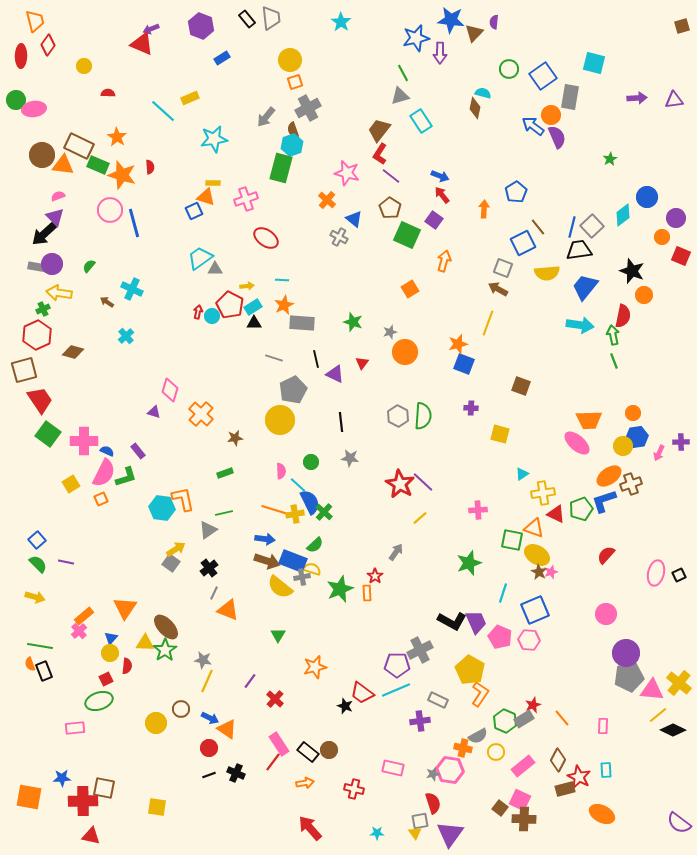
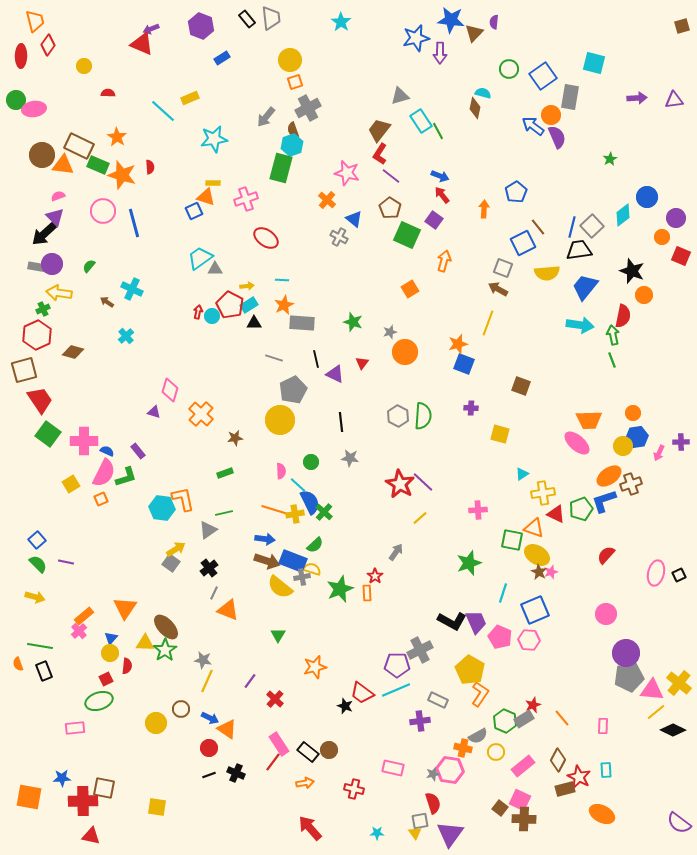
green line at (403, 73): moved 35 px right, 58 px down
pink circle at (110, 210): moved 7 px left, 1 px down
cyan rectangle at (253, 307): moved 4 px left, 2 px up
green line at (614, 361): moved 2 px left, 1 px up
orange semicircle at (30, 664): moved 12 px left
yellow line at (658, 715): moved 2 px left, 3 px up
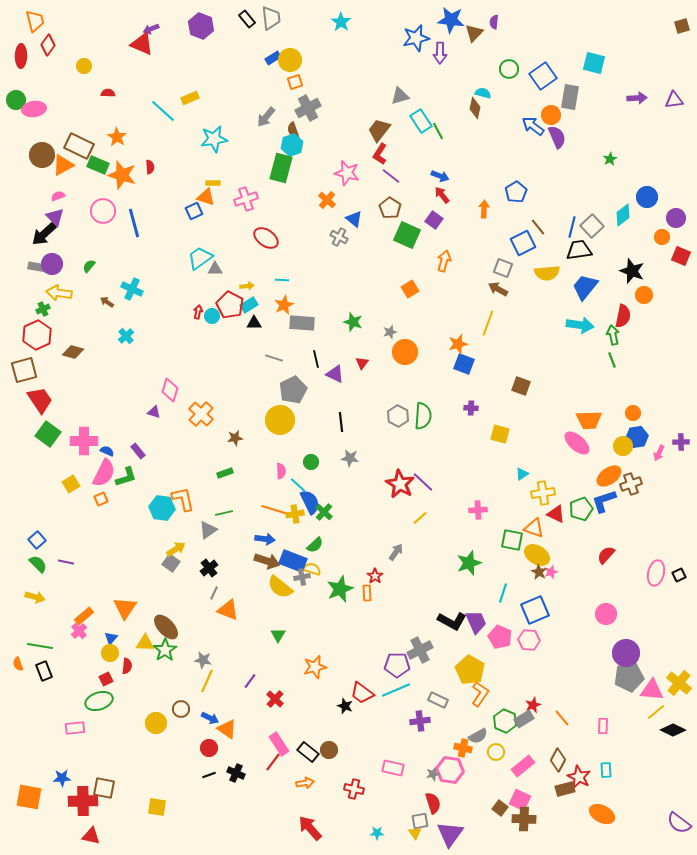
blue rectangle at (222, 58): moved 51 px right
orange triangle at (63, 165): rotated 35 degrees counterclockwise
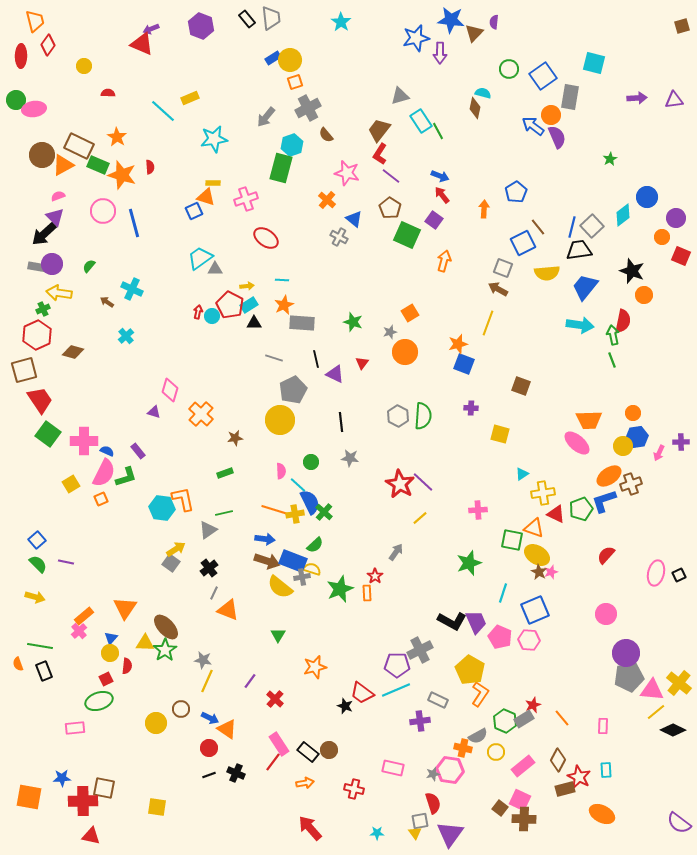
brown semicircle at (293, 130): moved 33 px right, 5 px down; rotated 21 degrees counterclockwise
orange square at (410, 289): moved 24 px down
red semicircle at (623, 316): moved 5 px down
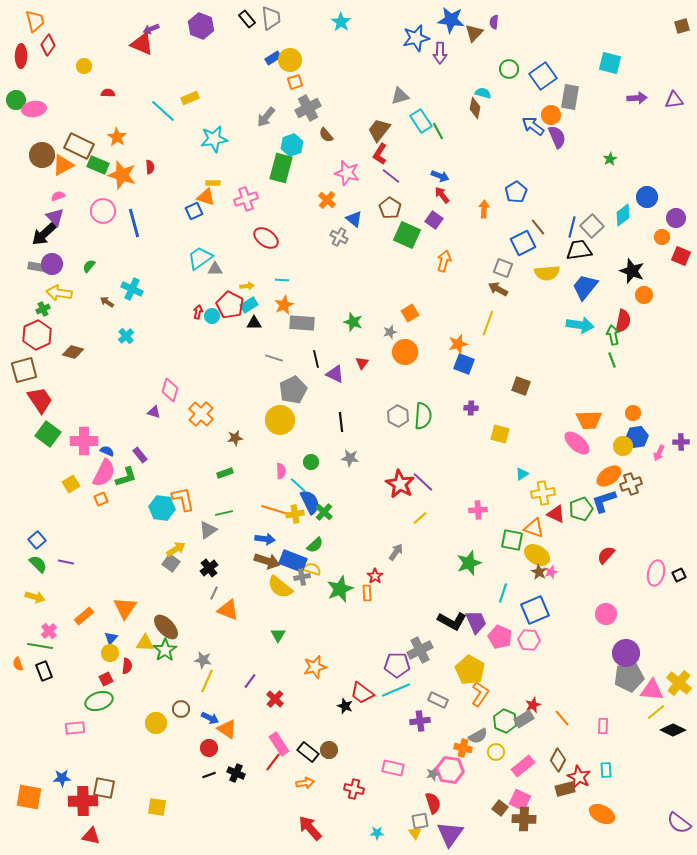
cyan square at (594, 63): moved 16 px right
purple rectangle at (138, 451): moved 2 px right, 4 px down
pink cross at (79, 631): moved 30 px left
